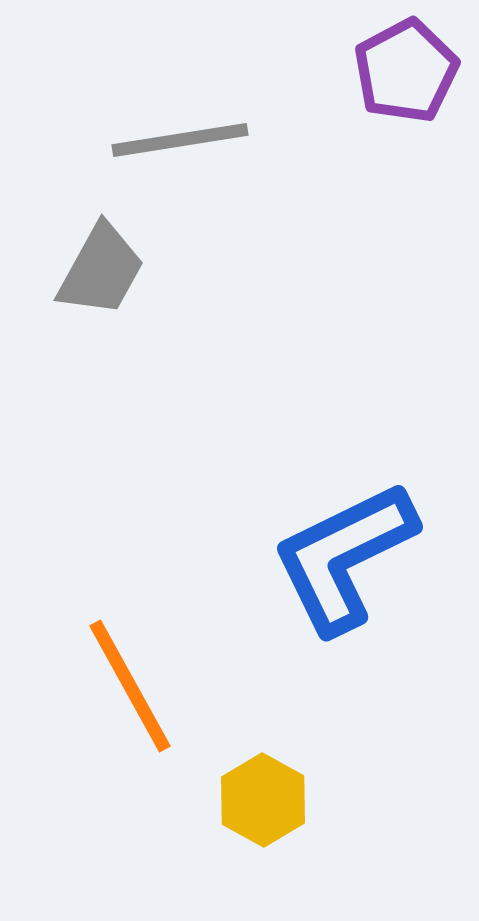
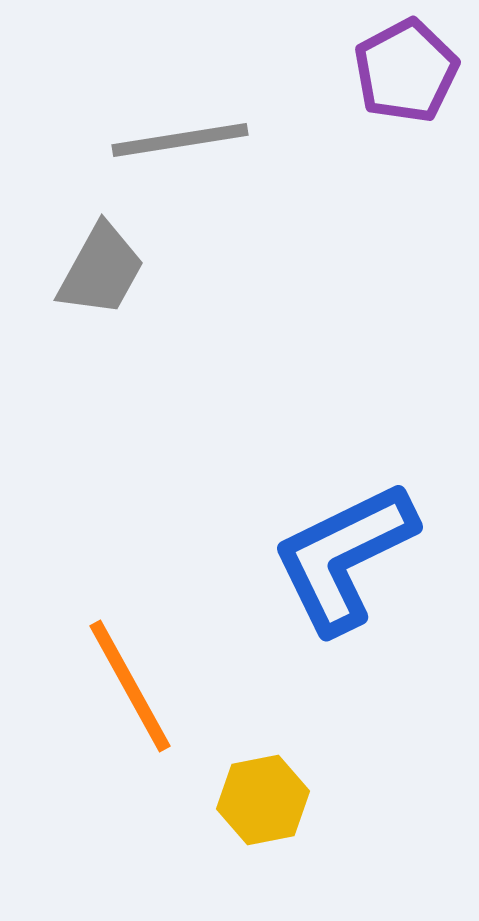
yellow hexagon: rotated 20 degrees clockwise
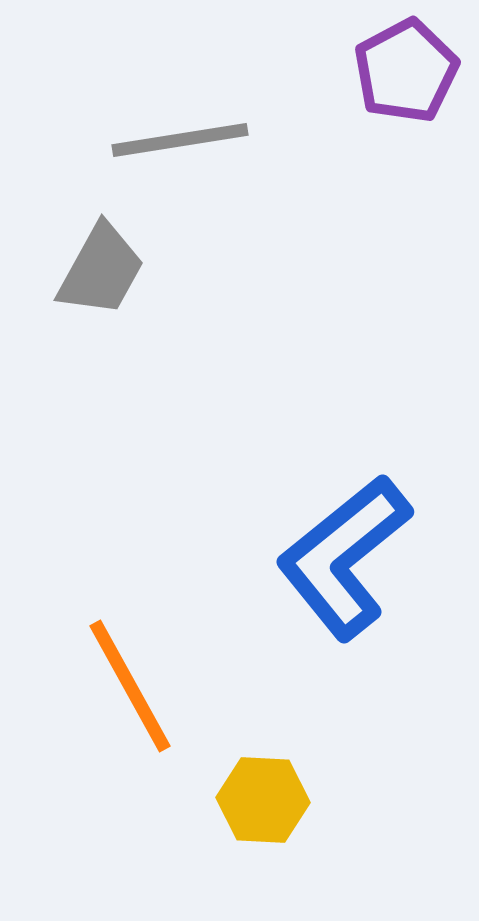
blue L-shape: rotated 13 degrees counterclockwise
yellow hexagon: rotated 14 degrees clockwise
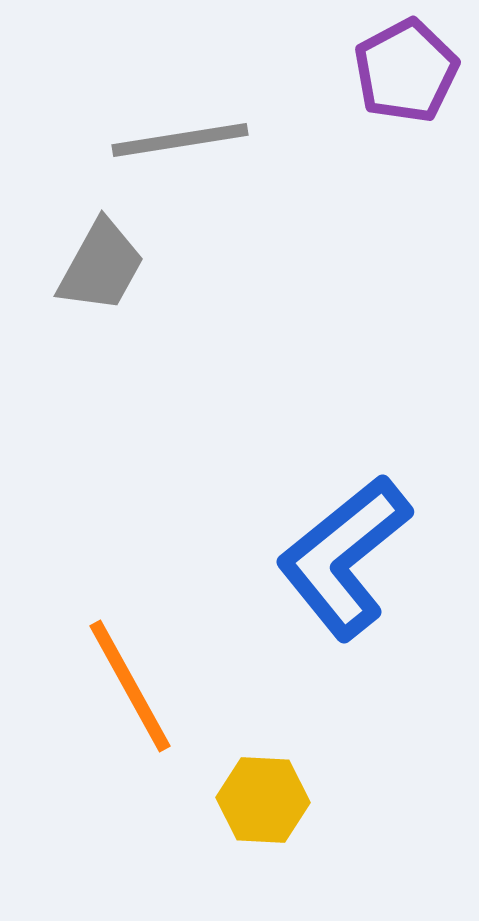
gray trapezoid: moved 4 px up
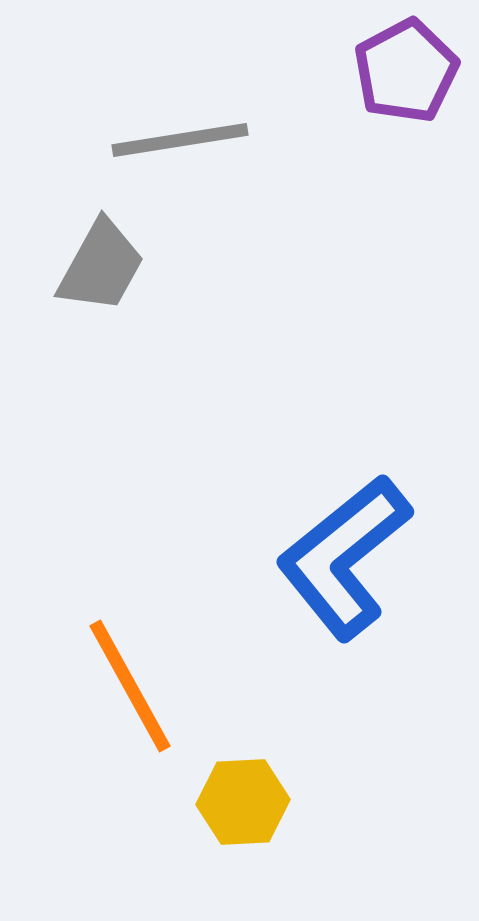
yellow hexagon: moved 20 px left, 2 px down; rotated 6 degrees counterclockwise
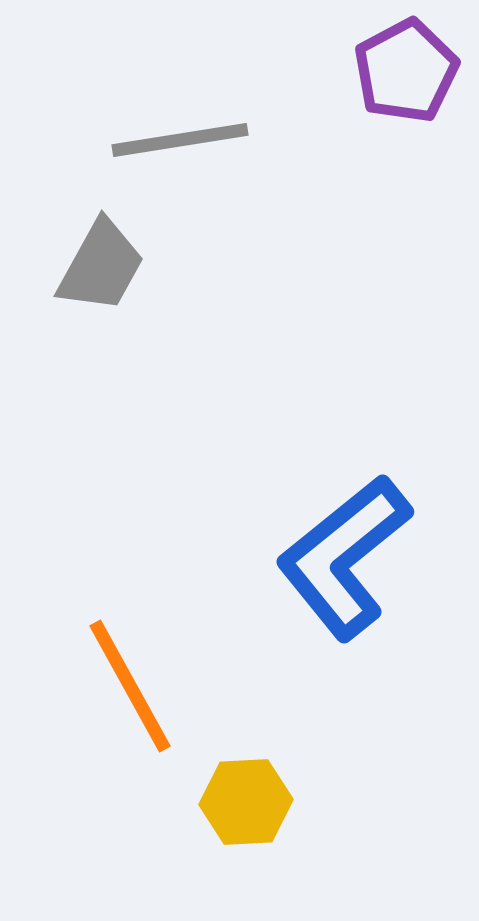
yellow hexagon: moved 3 px right
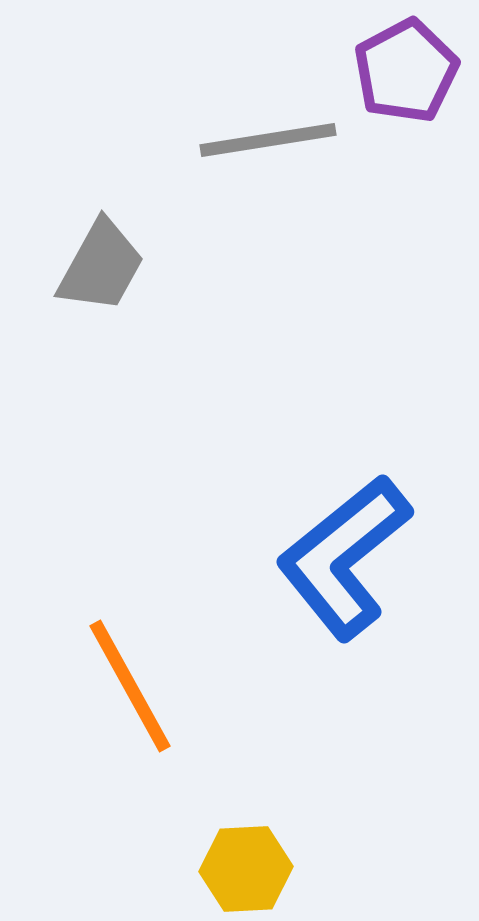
gray line: moved 88 px right
yellow hexagon: moved 67 px down
